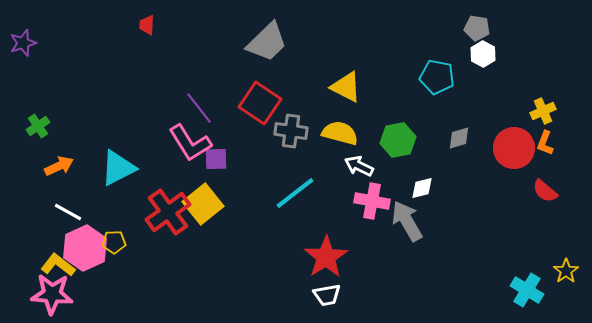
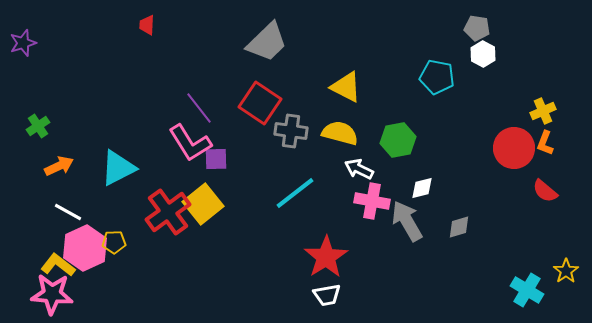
gray diamond: moved 89 px down
white arrow: moved 3 px down
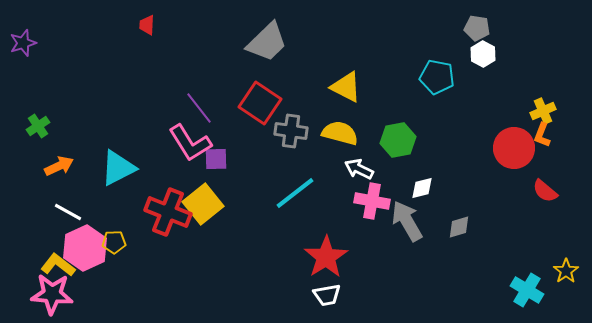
orange L-shape: moved 3 px left, 8 px up
red cross: rotated 33 degrees counterclockwise
